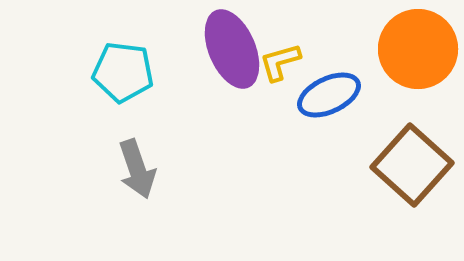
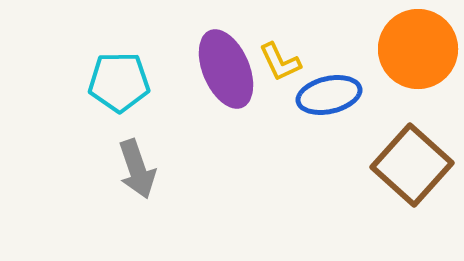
purple ellipse: moved 6 px left, 20 px down
yellow L-shape: rotated 99 degrees counterclockwise
cyan pentagon: moved 4 px left, 10 px down; rotated 8 degrees counterclockwise
blue ellipse: rotated 12 degrees clockwise
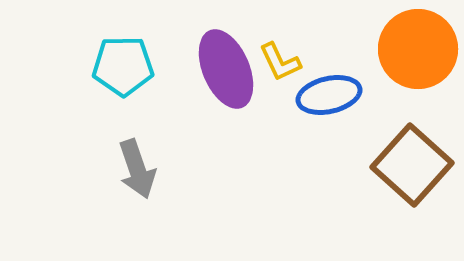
cyan pentagon: moved 4 px right, 16 px up
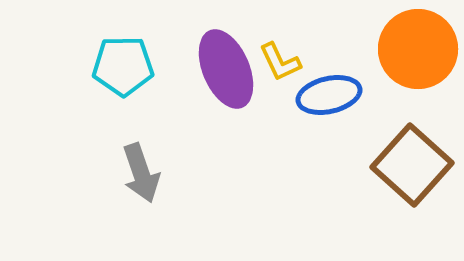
gray arrow: moved 4 px right, 4 px down
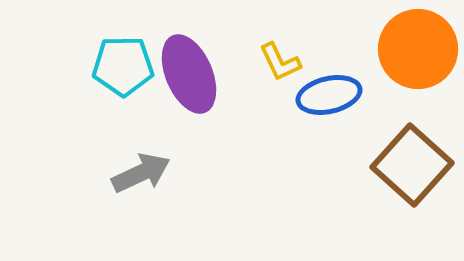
purple ellipse: moved 37 px left, 5 px down
gray arrow: rotated 96 degrees counterclockwise
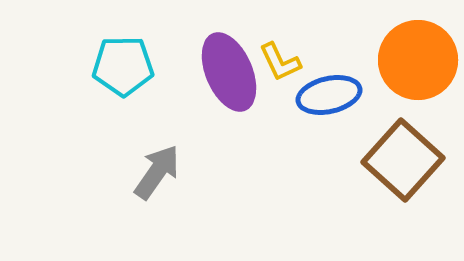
orange circle: moved 11 px down
purple ellipse: moved 40 px right, 2 px up
brown square: moved 9 px left, 5 px up
gray arrow: moved 16 px right, 1 px up; rotated 30 degrees counterclockwise
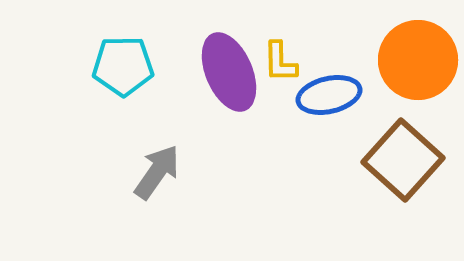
yellow L-shape: rotated 24 degrees clockwise
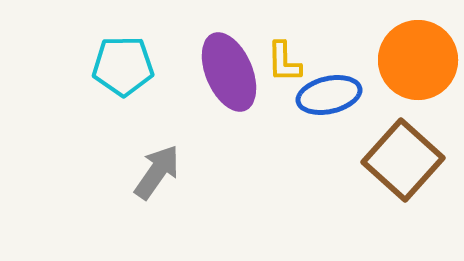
yellow L-shape: moved 4 px right
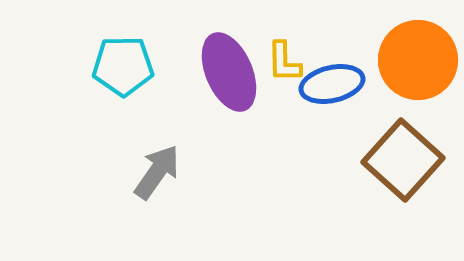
blue ellipse: moved 3 px right, 11 px up
